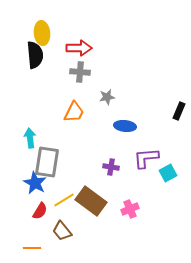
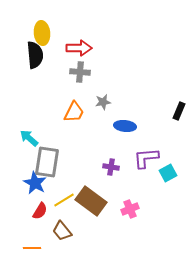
gray star: moved 4 px left, 5 px down
cyan arrow: moved 1 px left; rotated 42 degrees counterclockwise
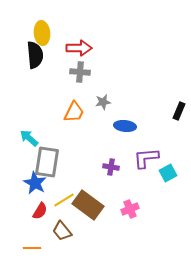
brown rectangle: moved 3 px left, 4 px down
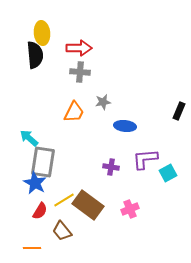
purple L-shape: moved 1 px left, 1 px down
gray rectangle: moved 4 px left
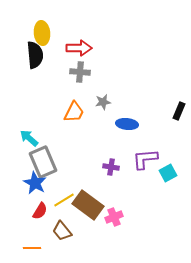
blue ellipse: moved 2 px right, 2 px up
gray rectangle: rotated 32 degrees counterclockwise
pink cross: moved 16 px left, 8 px down
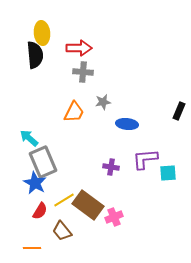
gray cross: moved 3 px right
cyan square: rotated 24 degrees clockwise
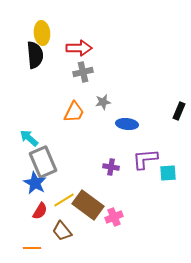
gray cross: rotated 18 degrees counterclockwise
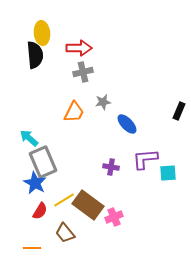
blue ellipse: rotated 40 degrees clockwise
brown trapezoid: moved 3 px right, 2 px down
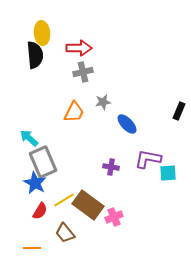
purple L-shape: moved 3 px right; rotated 16 degrees clockwise
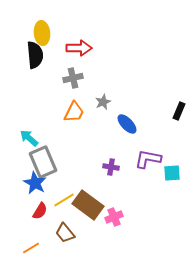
gray cross: moved 10 px left, 6 px down
gray star: rotated 14 degrees counterclockwise
cyan square: moved 4 px right
orange line: moved 1 px left; rotated 30 degrees counterclockwise
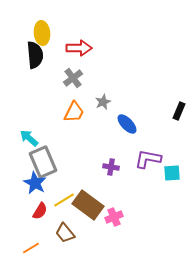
gray cross: rotated 24 degrees counterclockwise
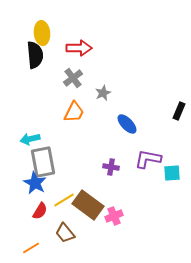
gray star: moved 9 px up
cyan arrow: moved 1 px right, 1 px down; rotated 54 degrees counterclockwise
gray rectangle: rotated 12 degrees clockwise
pink cross: moved 1 px up
